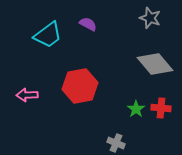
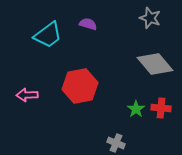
purple semicircle: rotated 12 degrees counterclockwise
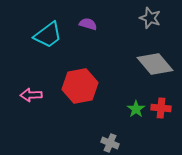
pink arrow: moved 4 px right
gray cross: moved 6 px left
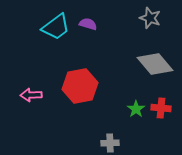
cyan trapezoid: moved 8 px right, 8 px up
gray cross: rotated 24 degrees counterclockwise
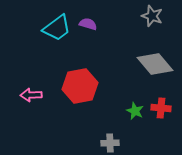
gray star: moved 2 px right, 2 px up
cyan trapezoid: moved 1 px right, 1 px down
green star: moved 1 px left, 2 px down; rotated 12 degrees counterclockwise
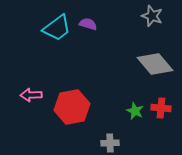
red hexagon: moved 8 px left, 21 px down
